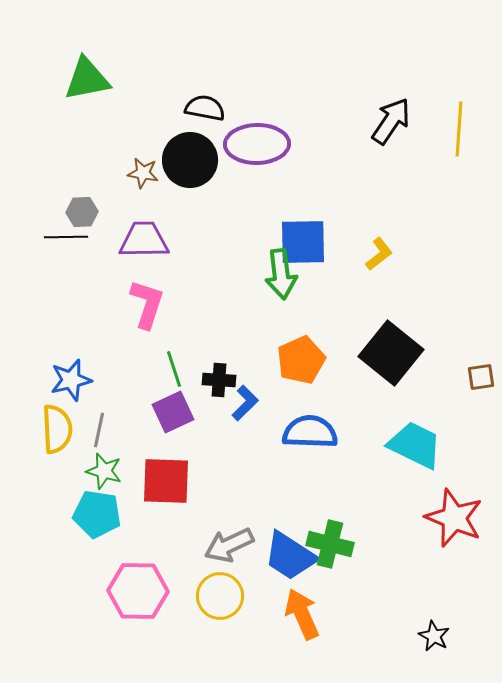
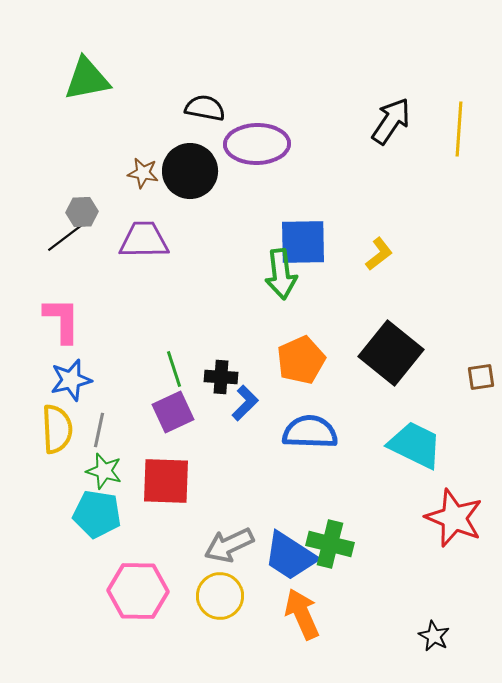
black circle: moved 11 px down
black line: rotated 36 degrees counterclockwise
pink L-shape: moved 85 px left, 16 px down; rotated 18 degrees counterclockwise
black cross: moved 2 px right, 3 px up
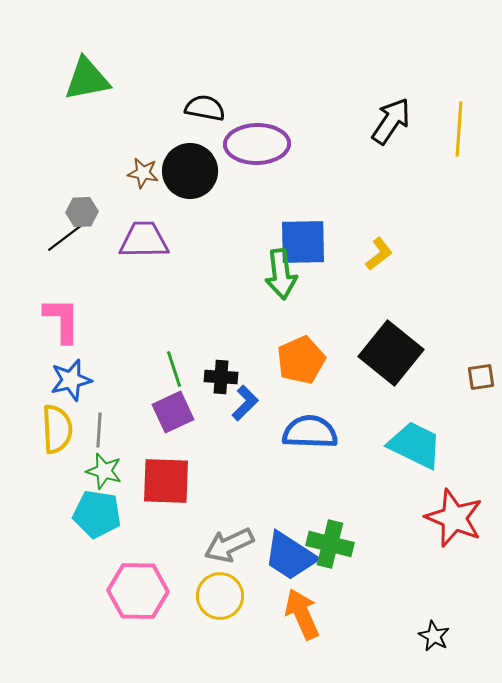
gray line: rotated 8 degrees counterclockwise
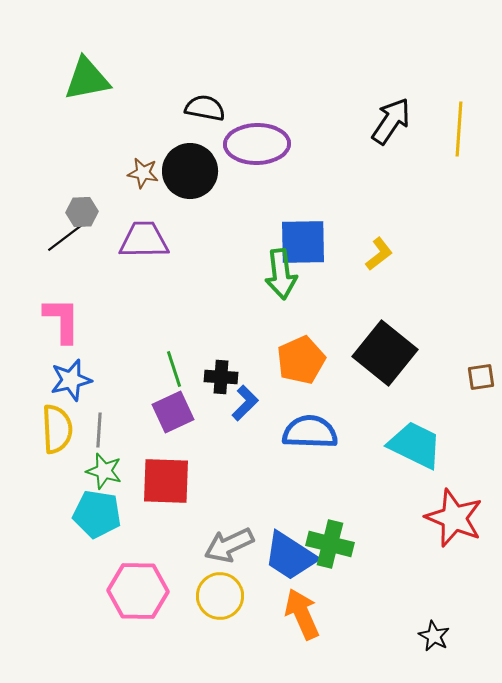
black square: moved 6 px left
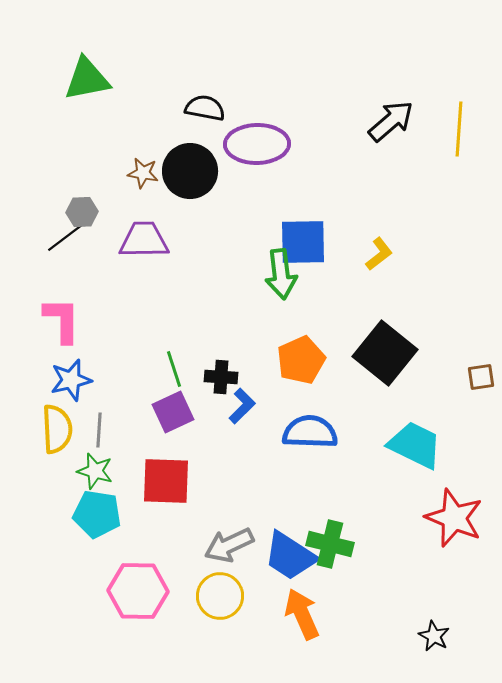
black arrow: rotated 15 degrees clockwise
blue L-shape: moved 3 px left, 3 px down
green star: moved 9 px left
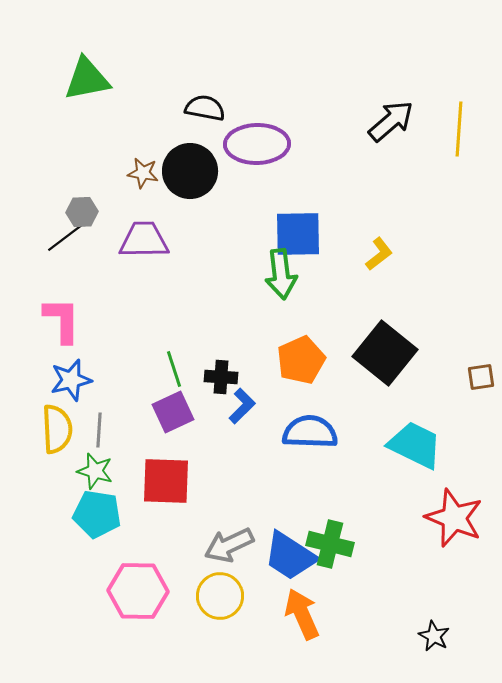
blue square: moved 5 px left, 8 px up
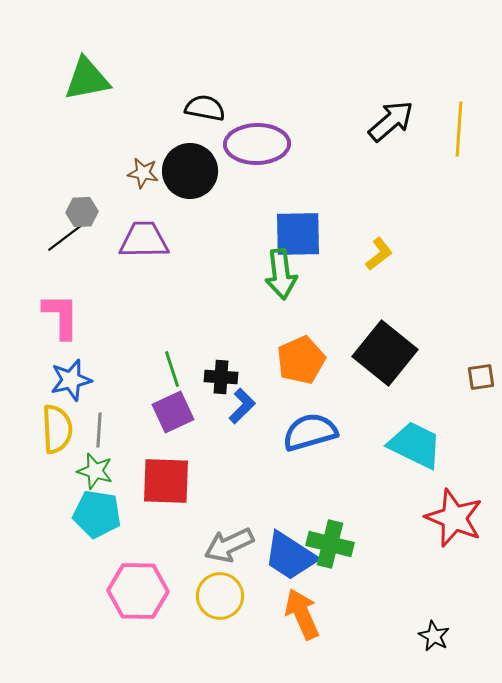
pink L-shape: moved 1 px left, 4 px up
green line: moved 2 px left
blue semicircle: rotated 18 degrees counterclockwise
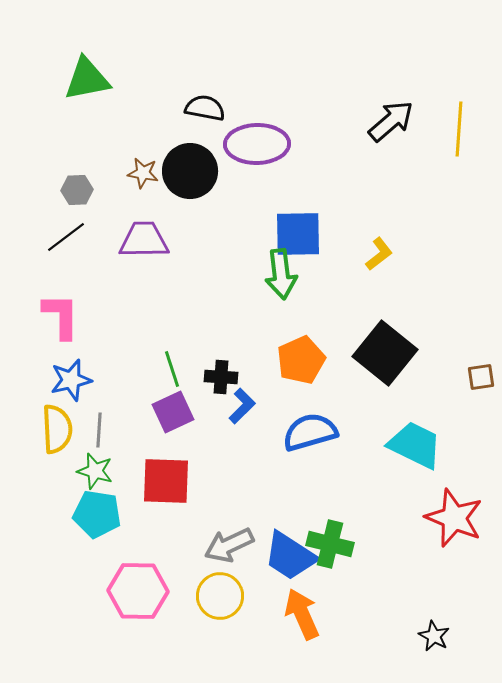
gray hexagon: moved 5 px left, 22 px up
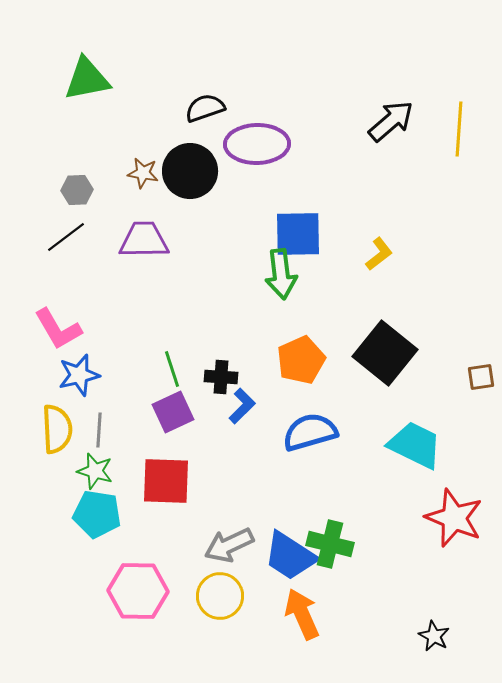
black semicircle: rotated 30 degrees counterclockwise
pink L-shape: moved 3 px left, 13 px down; rotated 150 degrees clockwise
blue star: moved 8 px right, 5 px up
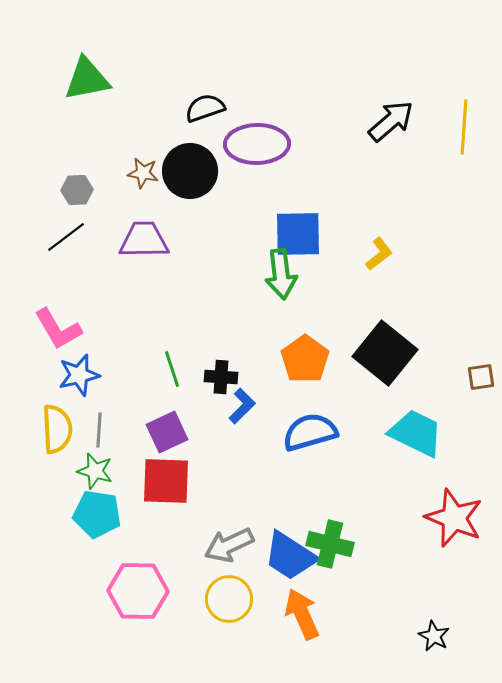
yellow line: moved 5 px right, 2 px up
orange pentagon: moved 4 px right, 1 px up; rotated 12 degrees counterclockwise
purple square: moved 6 px left, 20 px down
cyan trapezoid: moved 1 px right, 12 px up
yellow circle: moved 9 px right, 3 px down
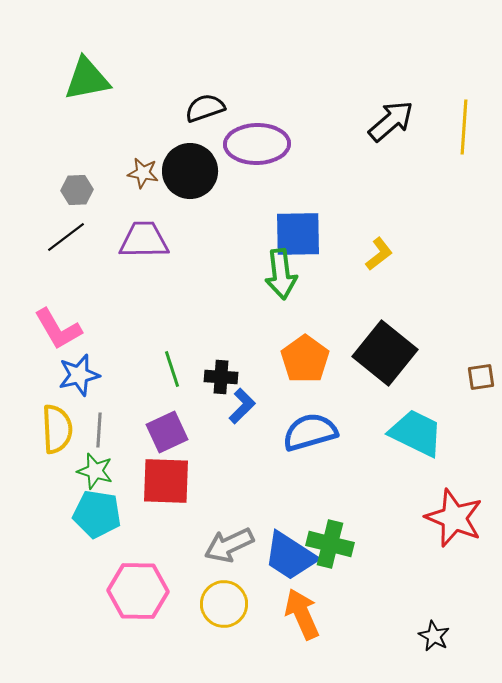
yellow circle: moved 5 px left, 5 px down
